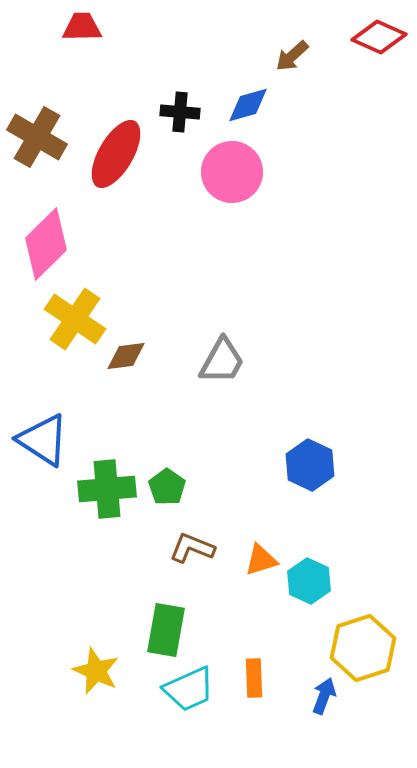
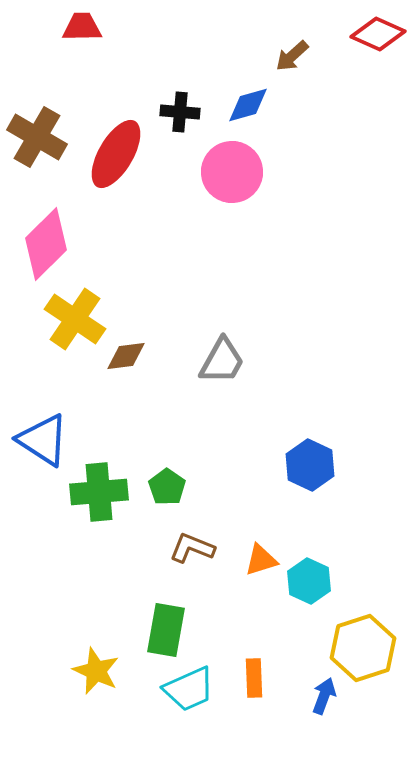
red diamond: moved 1 px left, 3 px up
green cross: moved 8 px left, 3 px down
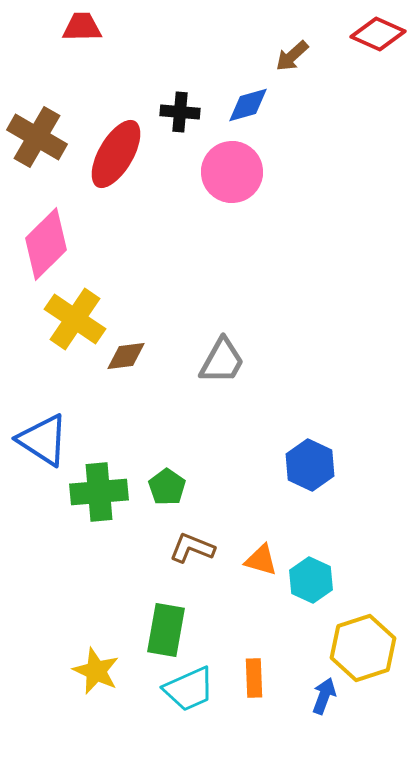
orange triangle: rotated 33 degrees clockwise
cyan hexagon: moved 2 px right, 1 px up
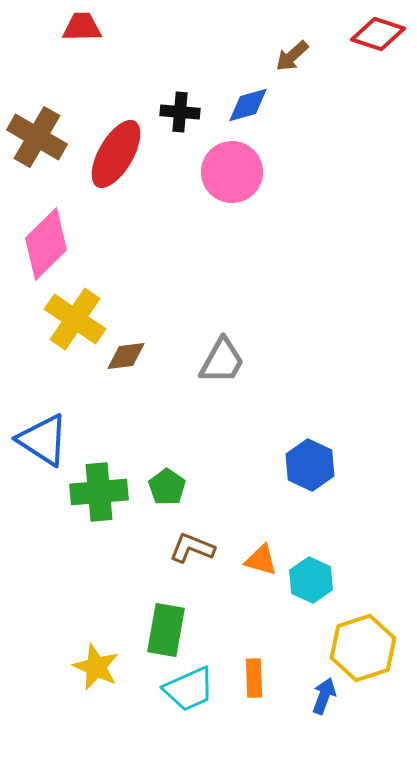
red diamond: rotated 6 degrees counterclockwise
yellow star: moved 4 px up
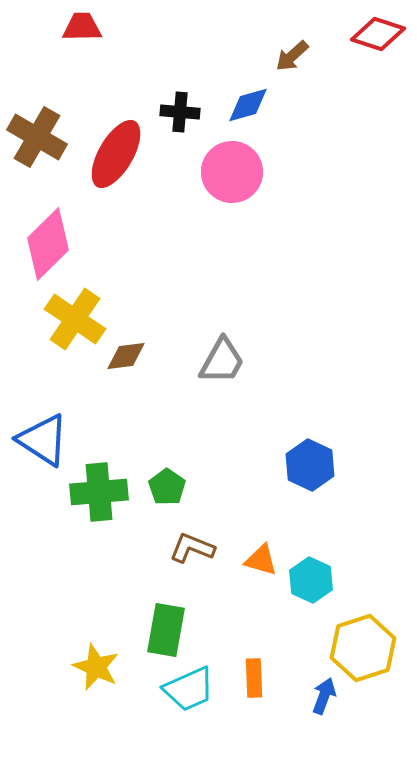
pink diamond: moved 2 px right
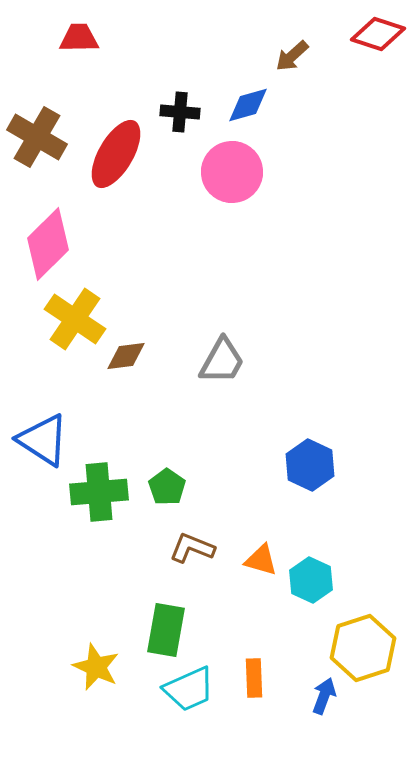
red trapezoid: moved 3 px left, 11 px down
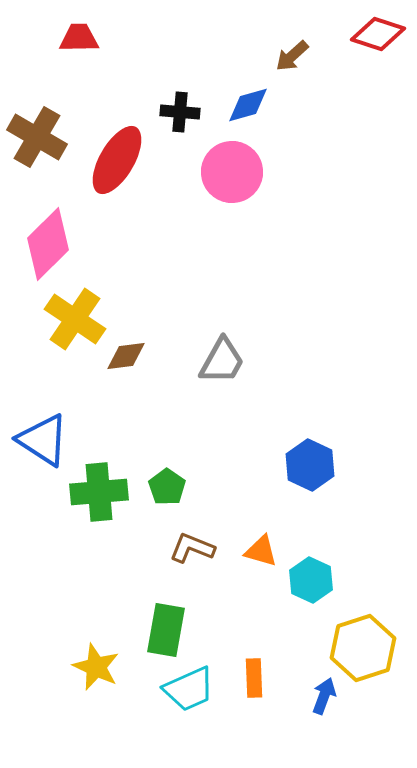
red ellipse: moved 1 px right, 6 px down
orange triangle: moved 9 px up
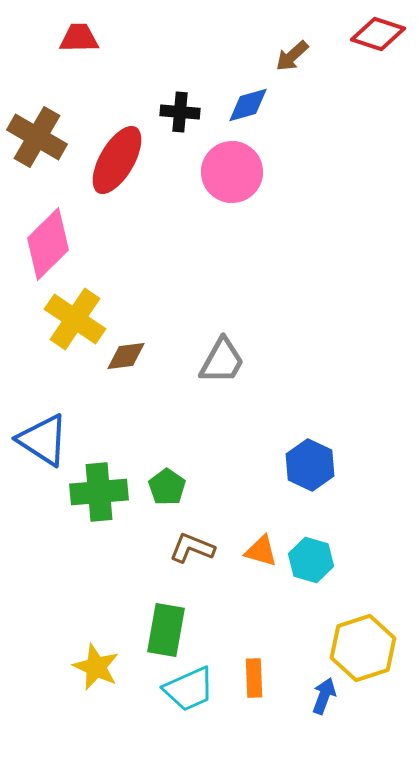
cyan hexagon: moved 20 px up; rotated 9 degrees counterclockwise
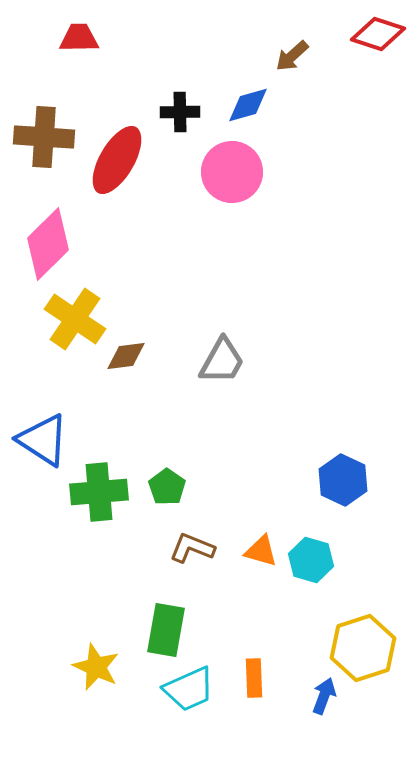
black cross: rotated 6 degrees counterclockwise
brown cross: moved 7 px right; rotated 26 degrees counterclockwise
blue hexagon: moved 33 px right, 15 px down
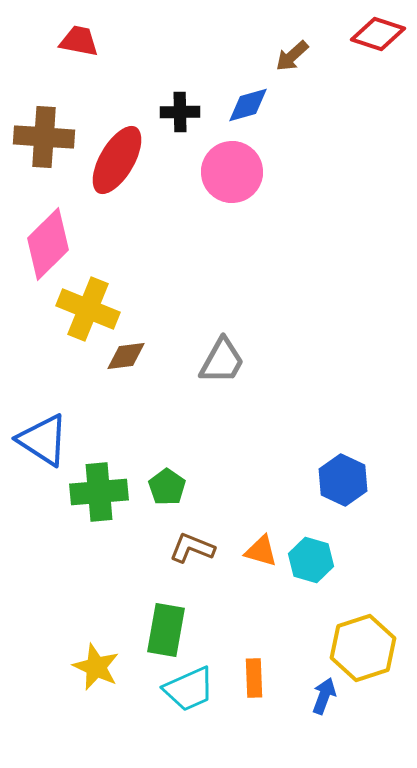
red trapezoid: moved 3 px down; rotated 12 degrees clockwise
yellow cross: moved 13 px right, 10 px up; rotated 12 degrees counterclockwise
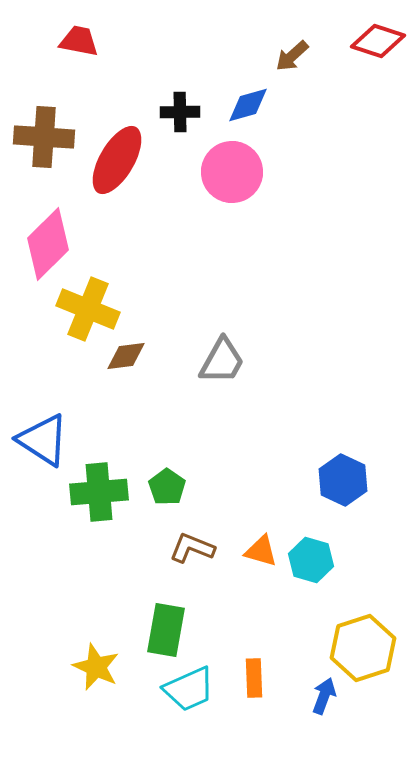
red diamond: moved 7 px down
